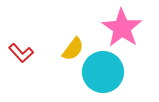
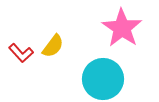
yellow semicircle: moved 20 px left, 3 px up
cyan circle: moved 7 px down
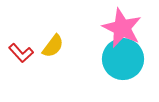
pink star: rotated 9 degrees counterclockwise
cyan circle: moved 20 px right, 20 px up
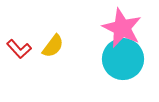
red L-shape: moved 2 px left, 4 px up
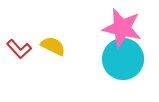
pink star: rotated 12 degrees counterclockwise
yellow semicircle: rotated 100 degrees counterclockwise
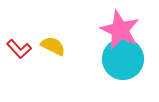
pink star: moved 2 px left, 2 px down; rotated 12 degrees clockwise
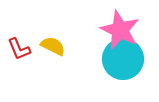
red L-shape: rotated 20 degrees clockwise
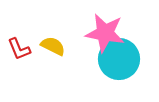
pink star: moved 15 px left, 3 px down; rotated 15 degrees counterclockwise
cyan circle: moved 4 px left
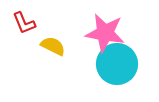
red L-shape: moved 5 px right, 26 px up
cyan circle: moved 2 px left, 5 px down
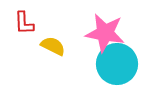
red L-shape: rotated 20 degrees clockwise
